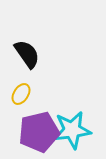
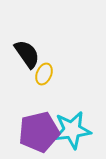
yellow ellipse: moved 23 px right, 20 px up; rotated 10 degrees counterclockwise
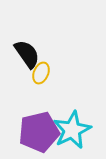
yellow ellipse: moved 3 px left, 1 px up
cyan star: rotated 18 degrees counterclockwise
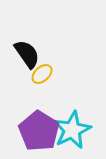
yellow ellipse: moved 1 px right, 1 px down; rotated 25 degrees clockwise
purple pentagon: moved 1 px up; rotated 27 degrees counterclockwise
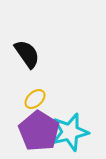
yellow ellipse: moved 7 px left, 25 px down
cyan star: moved 2 px left, 2 px down; rotated 12 degrees clockwise
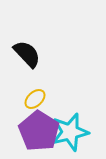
black semicircle: rotated 8 degrees counterclockwise
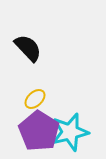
black semicircle: moved 1 px right, 6 px up
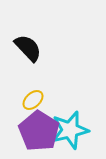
yellow ellipse: moved 2 px left, 1 px down
cyan star: moved 2 px up
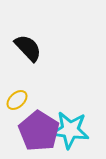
yellow ellipse: moved 16 px left
cyan star: rotated 21 degrees clockwise
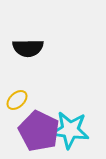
black semicircle: rotated 132 degrees clockwise
purple pentagon: rotated 6 degrees counterclockwise
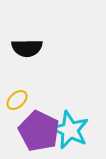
black semicircle: moved 1 px left
cyan star: rotated 18 degrees clockwise
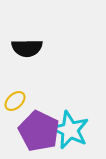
yellow ellipse: moved 2 px left, 1 px down
